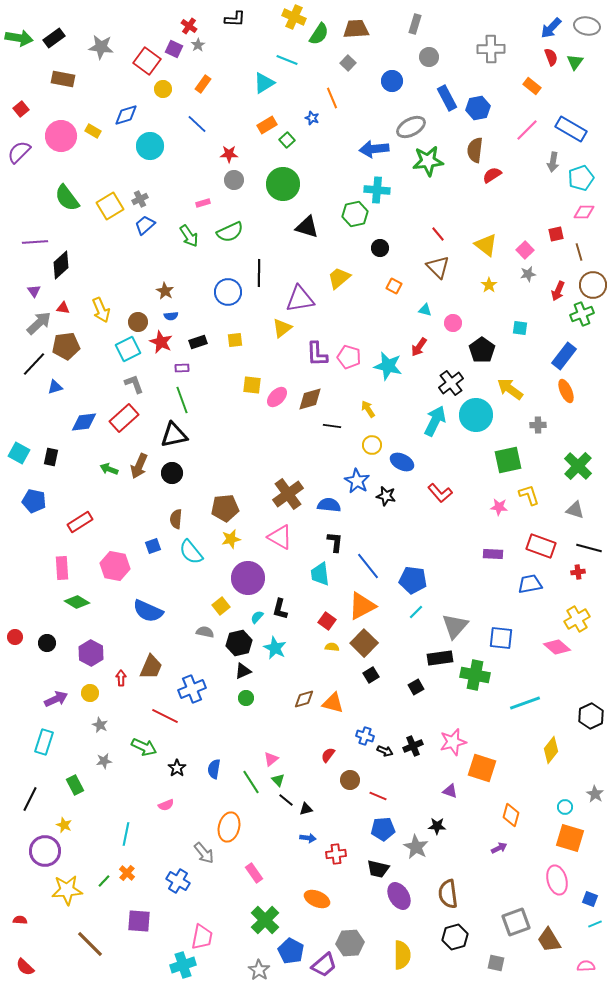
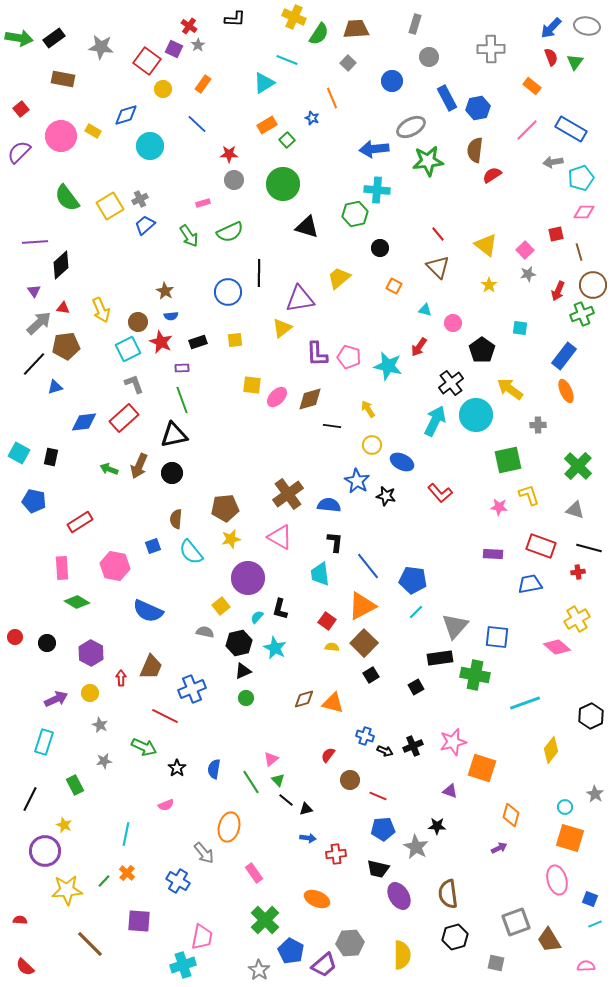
gray arrow at (553, 162): rotated 72 degrees clockwise
blue square at (501, 638): moved 4 px left, 1 px up
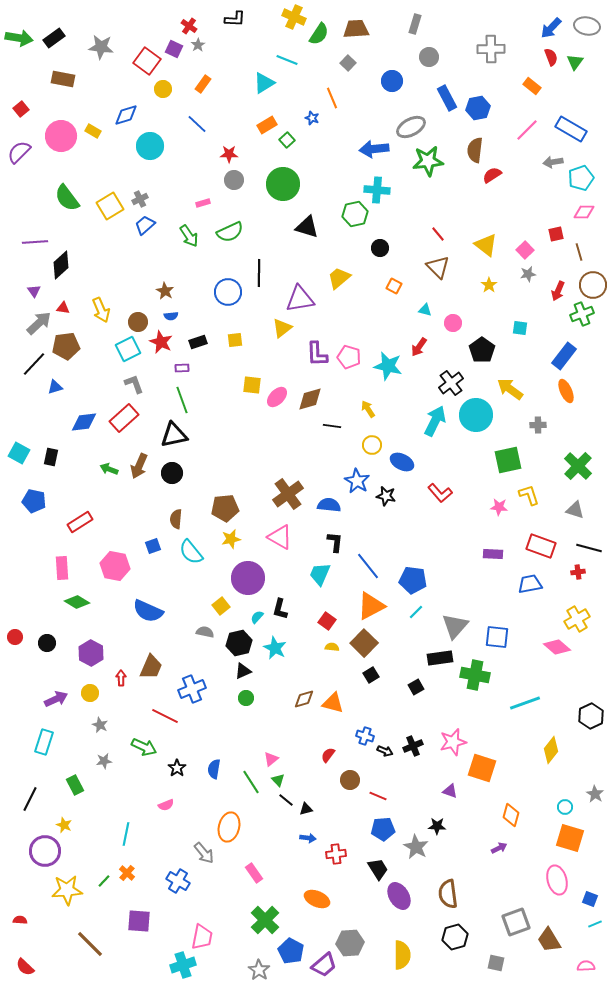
cyan trapezoid at (320, 574): rotated 30 degrees clockwise
orange triangle at (362, 606): moved 9 px right
black trapezoid at (378, 869): rotated 135 degrees counterclockwise
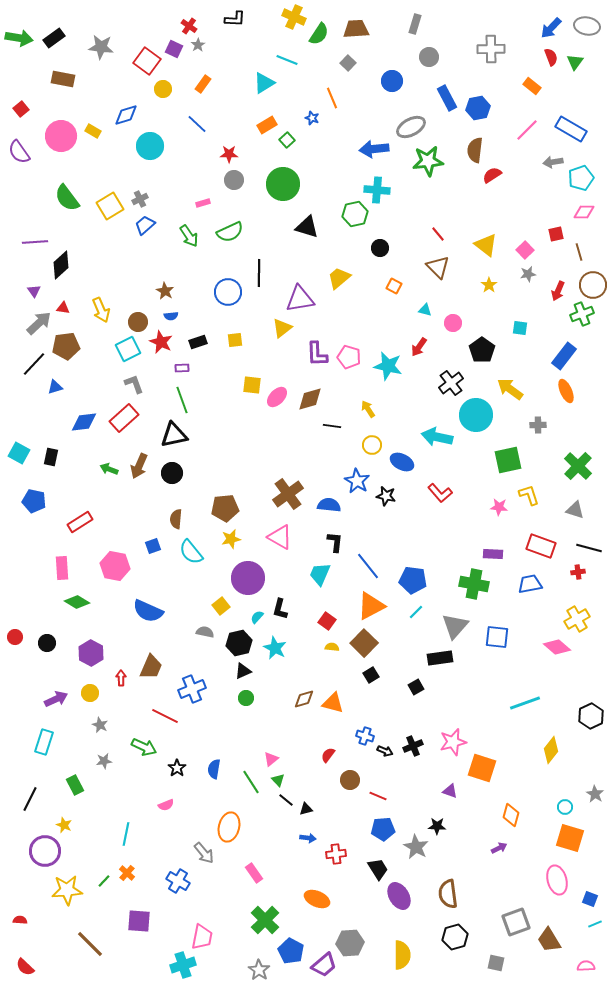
purple semicircle at (19, 152): rotated 80 degrees counterclockwise
cyan arrow at (435, 421): moved 2 px right, 16 px down; rotated 104 degrees counterclockwise
green cross at (475, 675): moved 1 px left, 91 px up
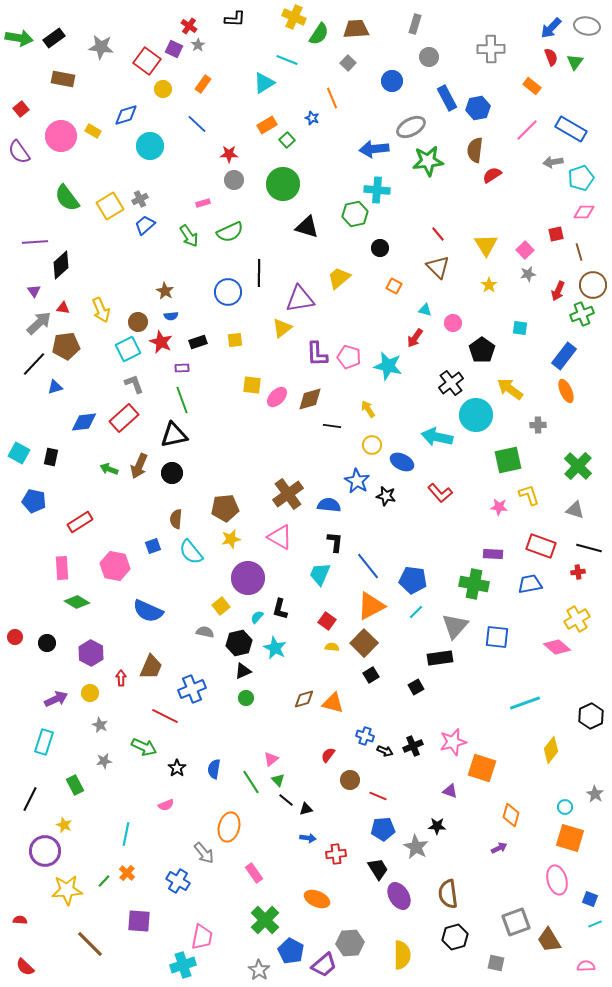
yellow triangle at (486, 245): rotated 20 degrees clockwise
red arrow at (419, 347): moved 4 px left, 9 px up
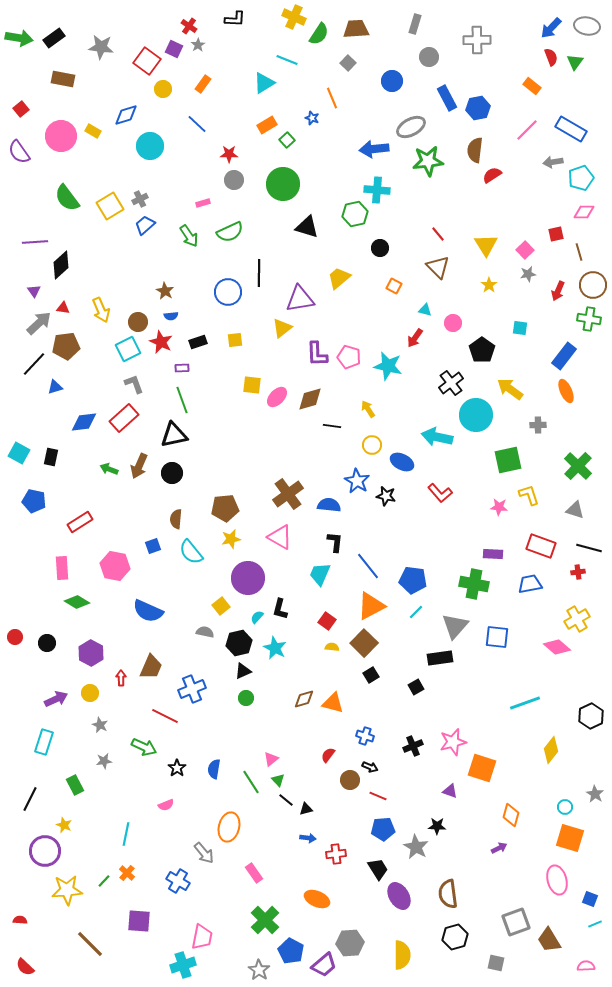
gray cross at (491, 49): moved 14 px left, 9 px up
green cross at (582, 314): moved 7 px right, 5 px down; rotated 30 degrees clockwise
black arrow at (385, 751): moved 15 px left, 16 px down
